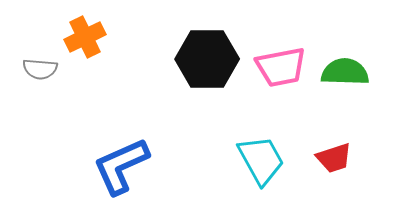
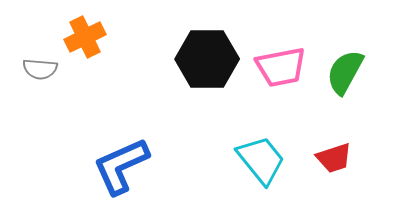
green semicircle: rotated 63 degrees counterclockwise
cyan trapezoid: rotated 10 degrees counterclockwise
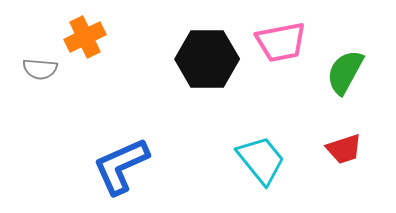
pink trapezoid: moved 25 px up
red trapezoid: moved 10 px right, 9 px up
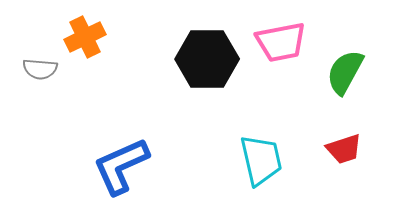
cyan trapezoid: rotated 26 degrees clockwise
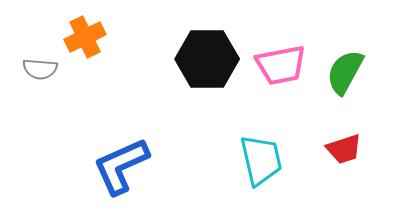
pink trapezoid: moved 23 px down
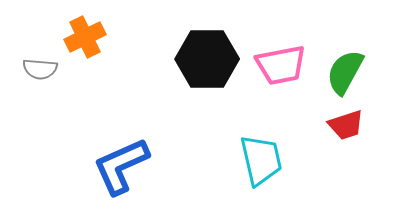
red trapezoid: moved 2 px right, 24 px up
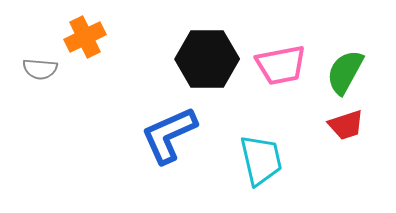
blue L-shape: moved 48 px right, 31 px up
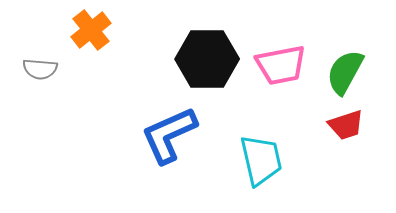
orange cross: moved 6 px right, 7 px up; rotated 12 degrees counterclockwise
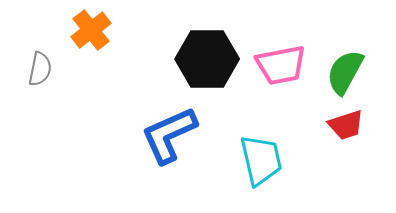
gray semicircle: rotated 84 degrees counterclockwise
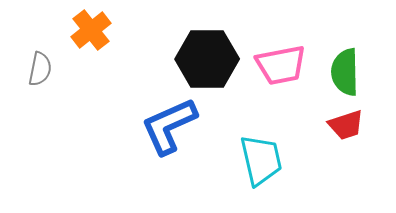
green semicircle: rotated 30 degrees counterclockwise
blue L-shape: moved 9 px up
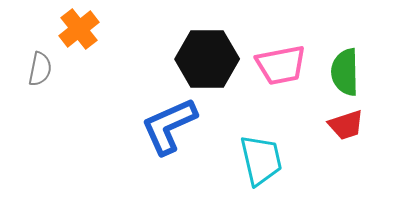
orange cross: moved 12 px left, 1 px up
